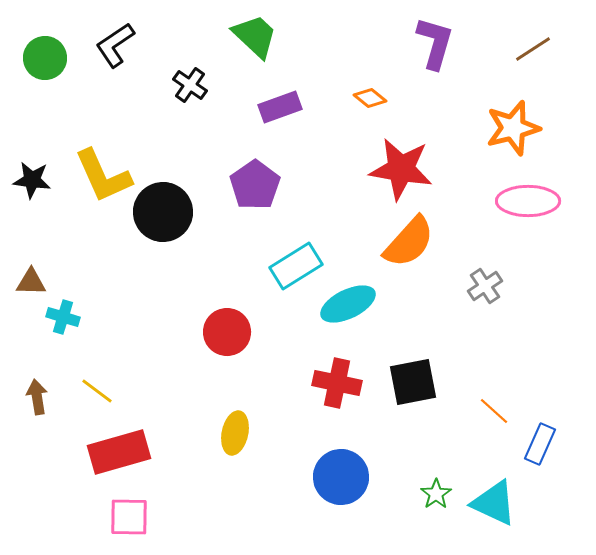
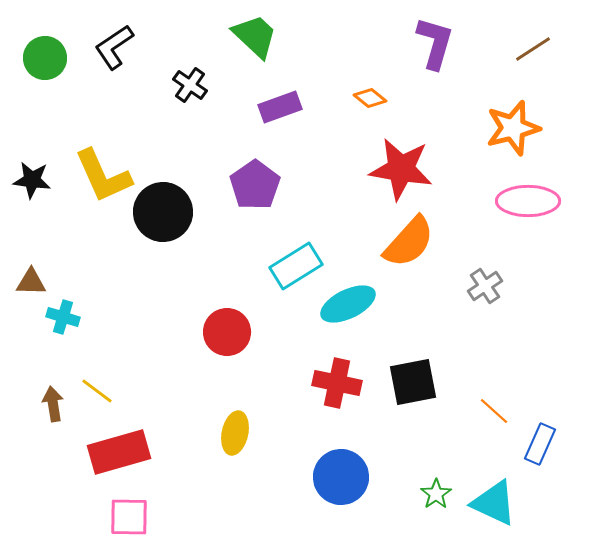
black L-shape: moved 1 px left, 2 px down
brown arrow: moved 16 px right, 7 px down
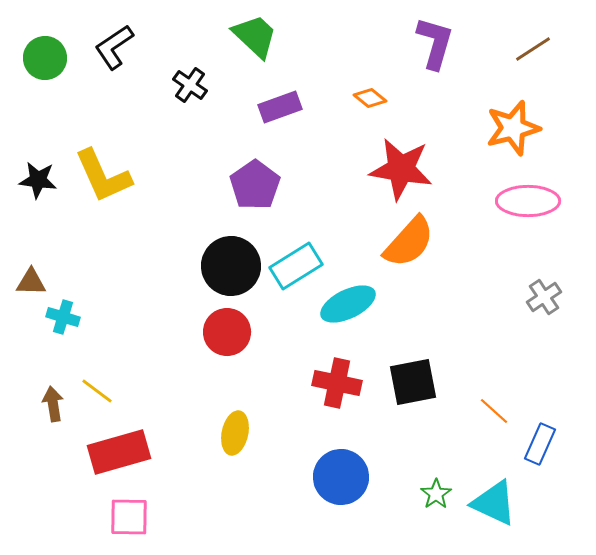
black star: moved 6 px right
black circle: moved 68 px right, 54 px down
gray cross: moved 59 px right, 11 px down
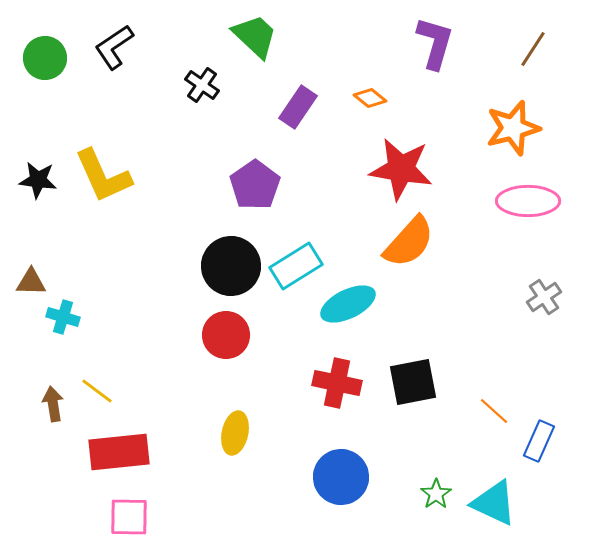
brown line: rotated 24 degrees counterclockwise
black cross: moved 12 px right
purple rectangle: moved 18 px right; rotated 36 degrees counterclockwise
red circle: moved 1 px left, 3 px down
blue rectangle: moved 1 px left, 3 px up
red rectangle: rotated 10 degrees clockwise
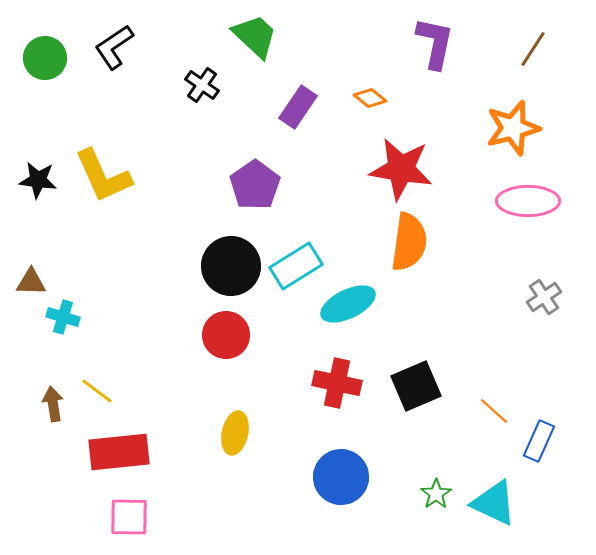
purple L-shape: rotated 4 degrees counterclockwise
orange semicircle: rotated 34 degrees counterclockwise
black square: moved 3 px right, 4 px down; rotated 12 degrees counterclockwise
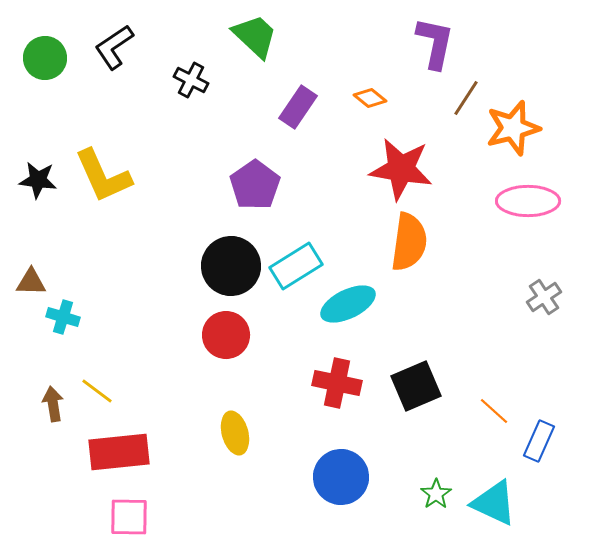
brown line: moved 67 px left, 49 px down
black cross: moved 11 px left, 5 px up; rotated 8 degrees counterclockwise
yellow ellipse: rotated 27 degrees counterclockwise
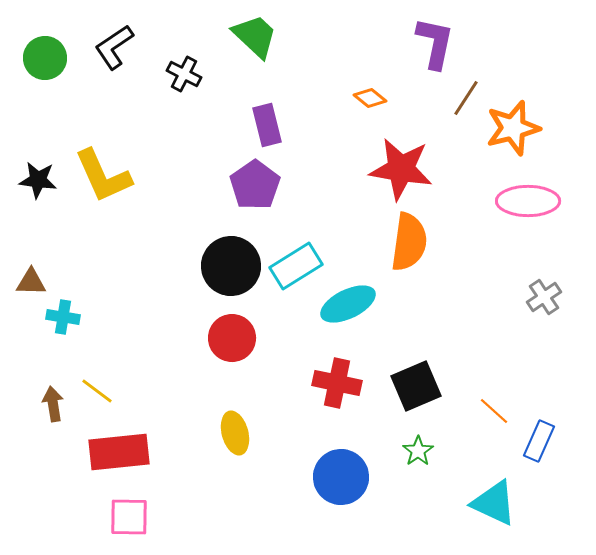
black cross: moved 7 px left, 6 px up
purple rectangle: moved 31 px left, 18 px down; rotated 48 degrees counterclockwise
cyan cross: rotated 8 degrees counterclockwise
red circle: moved 6 px right, 3 px down
green star: moved 18 px left, 43 px up
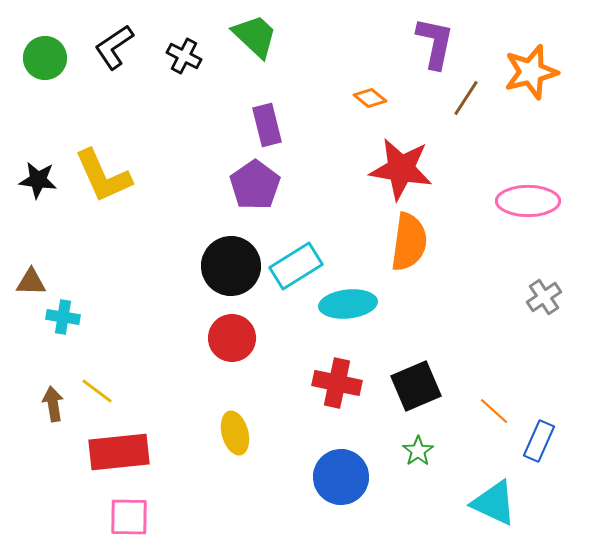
black cross: moved 18 px up
orange star: moved 18 px right, 56 px up
cyan ellipse: rotated 20 degrees clockwise
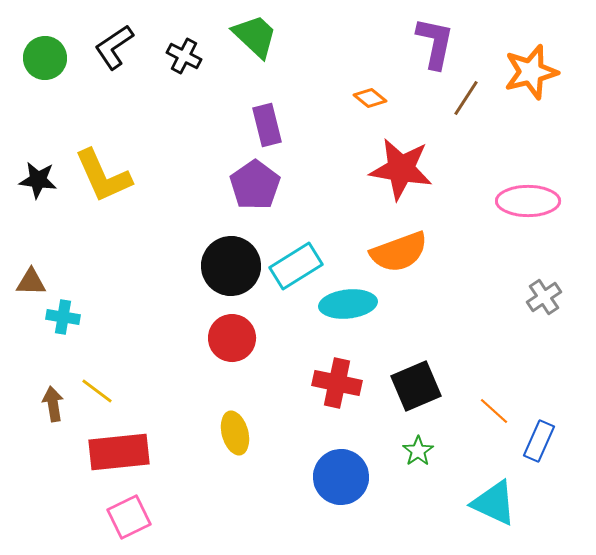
orange semicircle: moved 10 px left, 10 px down; rotated 62 degrees clockwise
pink square: rotated 27 degrees counterclockwise
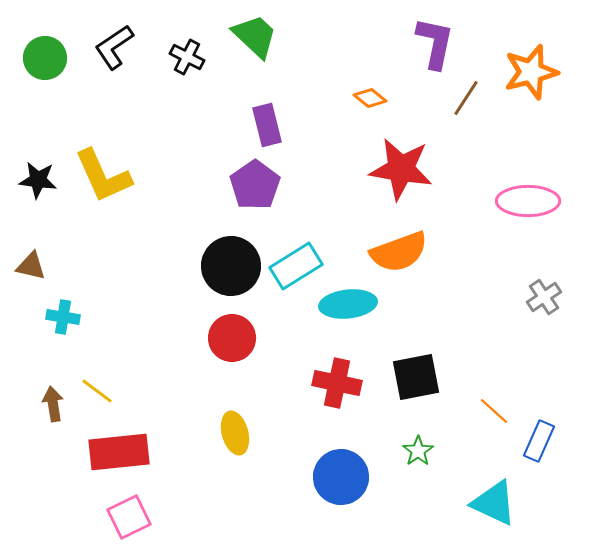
black cross: moved 3 px right, 1 px down
brown triangle: moved 16 px up; rotated 12 degrees clockwise
black square: moved 9 px up; rotated 12 degrees clockwise
